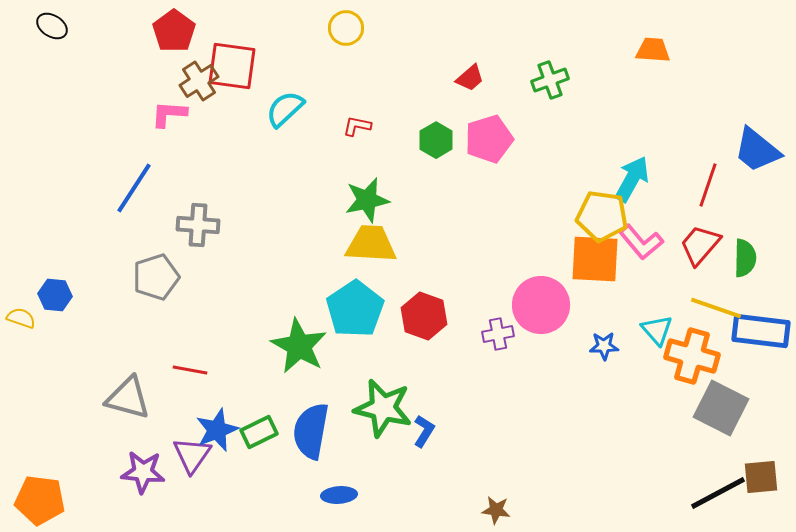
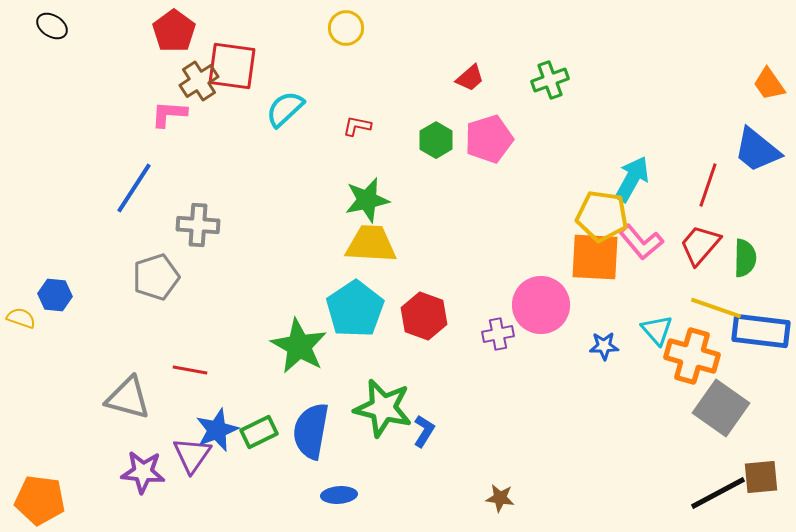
orange trapezoid at (653, 50): moved 116 px right, 34 px down; rotated 129 degrees counterclockwise
orange square at (595, 259): moved 2 px up
gray square at (721, 408): rotated 8 degrees clockwise
brown star at (496, 510): moved 4 px right, 12 px up
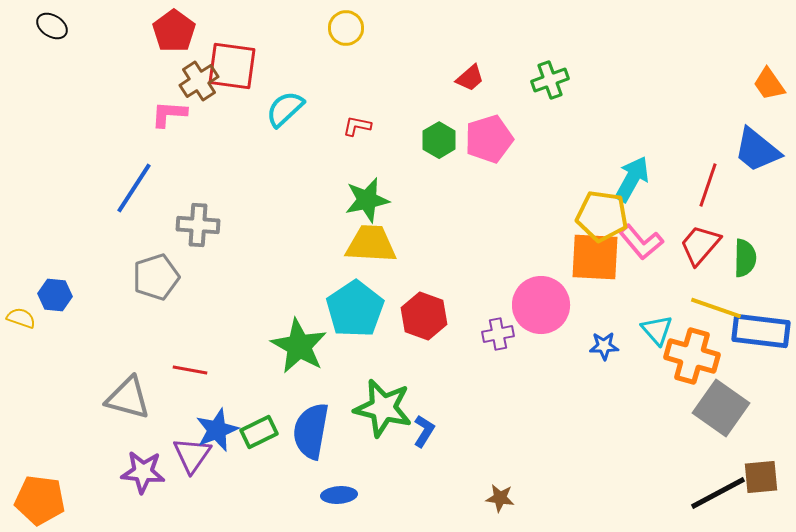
green hexagon at (436, 140): moved 3 px right
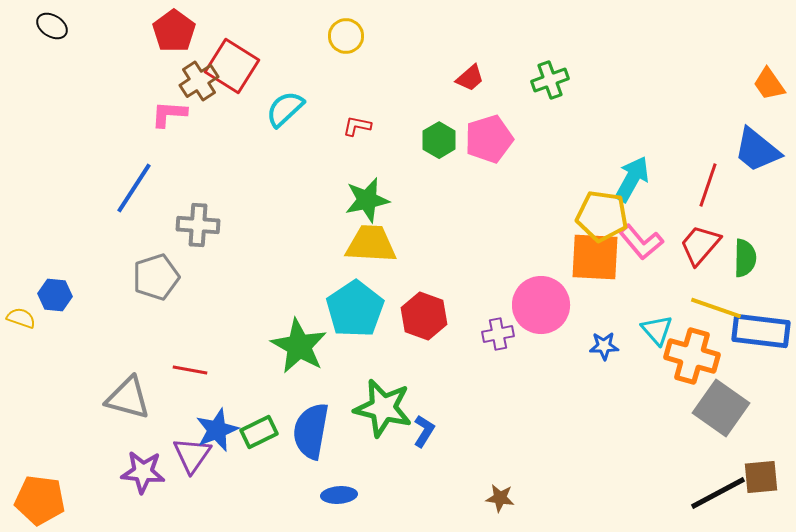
yellow circle at (346, 28): moved 8 px down
red square at (232, 66): rotated 24 degrees clockwise
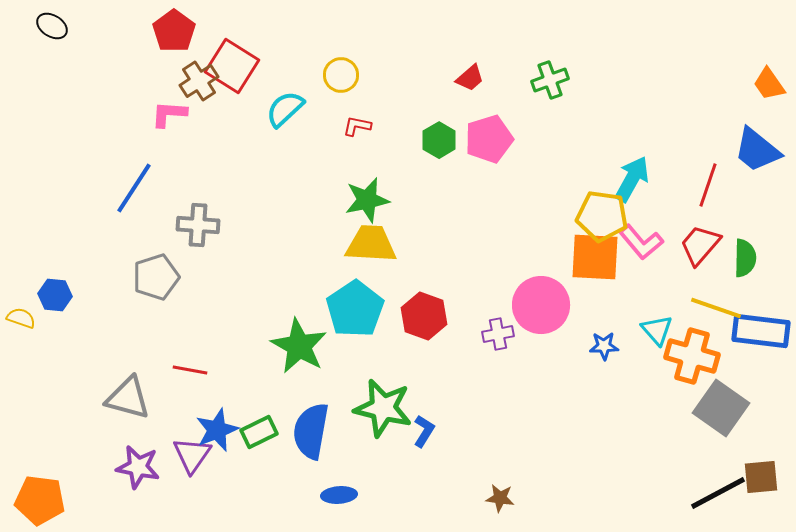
yellow circle at (346, 36): moved 5 px left, 39 px down
purple star at (143, 472): moved 5 px left, 5 px up; rotated 6 degrees clockwise
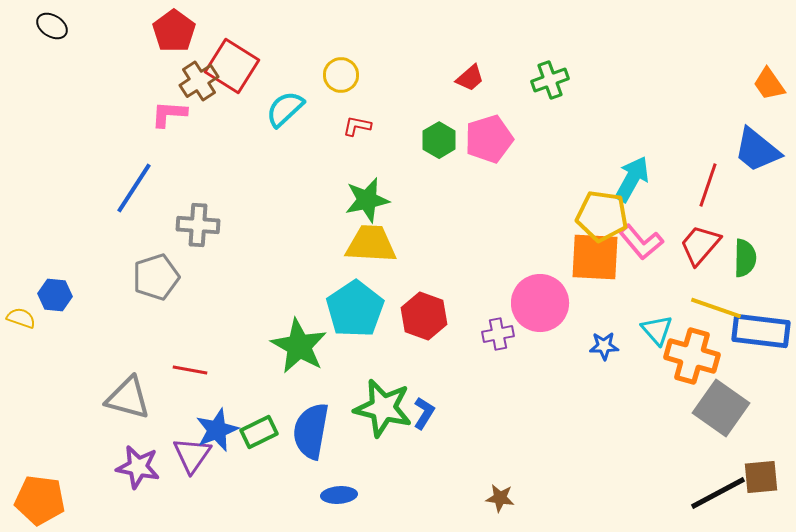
pink circle at (541, 305): moved 1 px left, 2 px up
blue L-shape at (424, 431): moved 18 px up
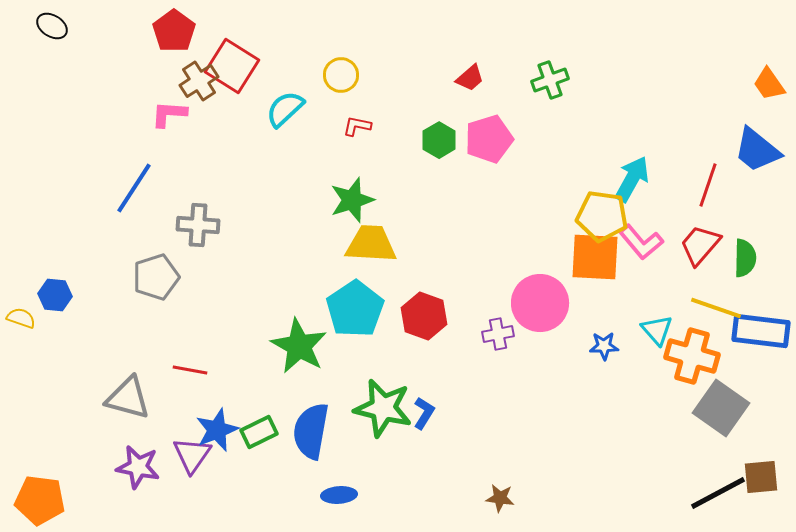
green star at (367, 200): moved 15 px left; rotated 6 degrees counterclockwise
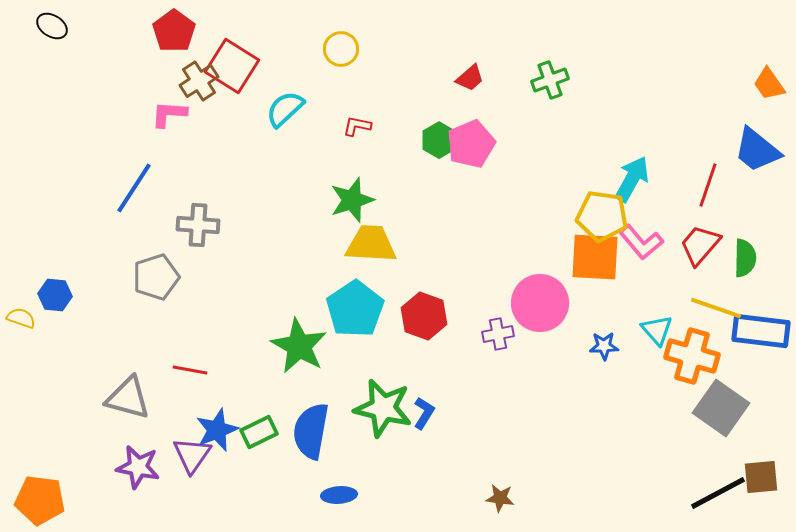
yellow circle at (341, 75): moved 26 px up
pink pentagon at (489, 139): moved 18 px left, 5 px down; rotated 6 degrees counterclockwise
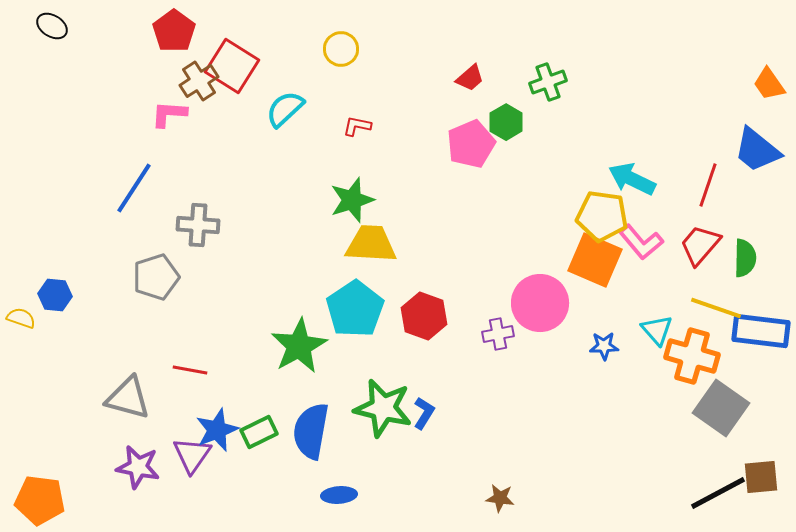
green cross at (550, 80): moved 2 px left, 2 px down
green hexagon at (439, 140): moved 67 px right, 18 px up
cyan arrow at (632, 179): rotated 93 degrees counterclockwise
orange square at (595, 257): moved 3 px down; rotated 20 degrees clockwise
green star at (299, 346): rotated 14 degrees clockwise
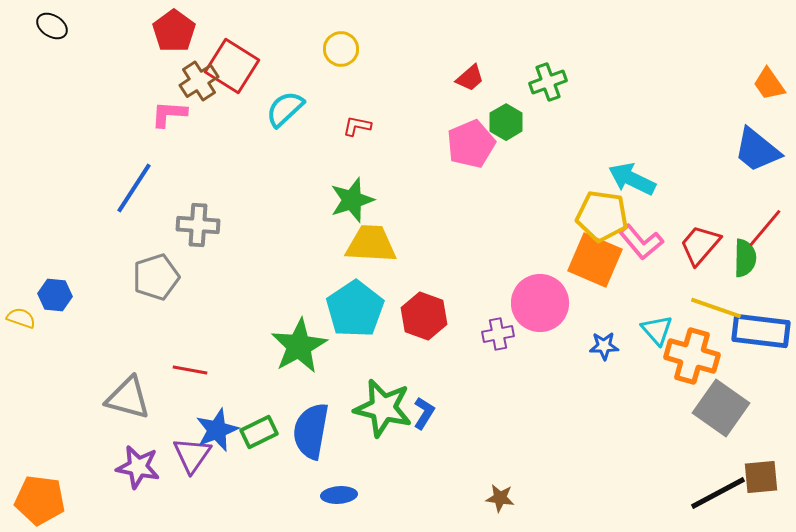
red line at (708, 185): moved 57 px right, 43 px down; rotated 21 degrees clockwise
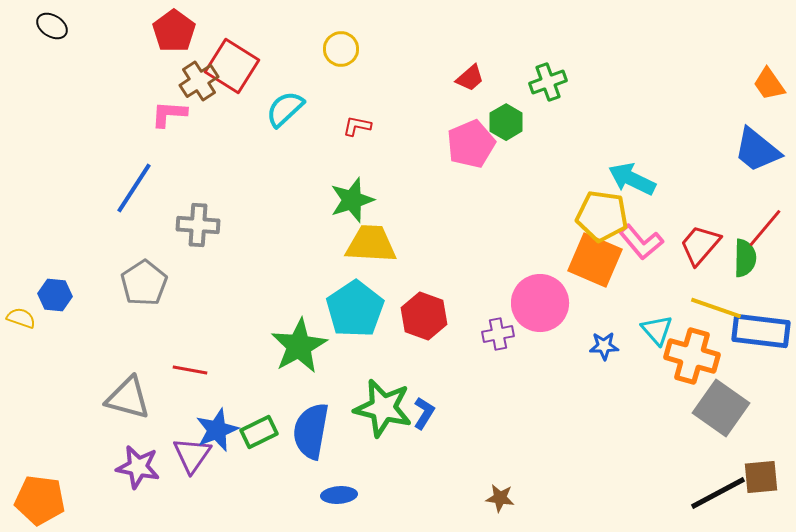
gray pentagon at (156, 277): moved 12 px left, 6 px down; rotated 15 degrees counterclockwise
